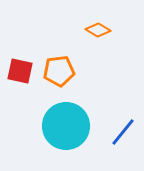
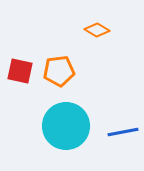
orange diamond: moved 1 px left
blue line: rotated 40 degrees clockwise
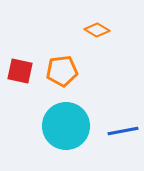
orange pentagon: moved 3 px right
blue line: moved 1 px up
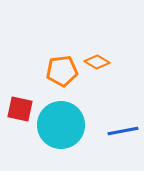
orange diamond: moved 32 px down
red square: moved 38 px down
cyan circle: moved 5 px left, 1 px up
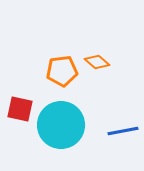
orange diamond: rotated 10 degrees clockwise
